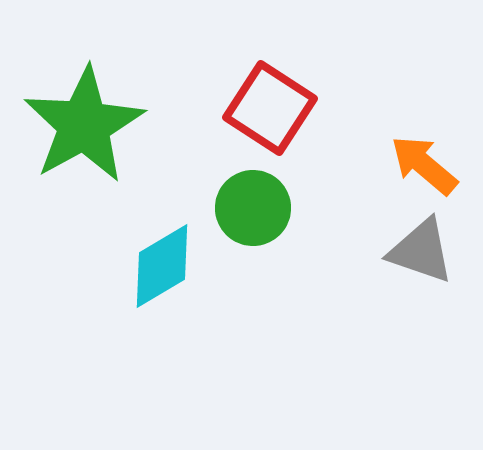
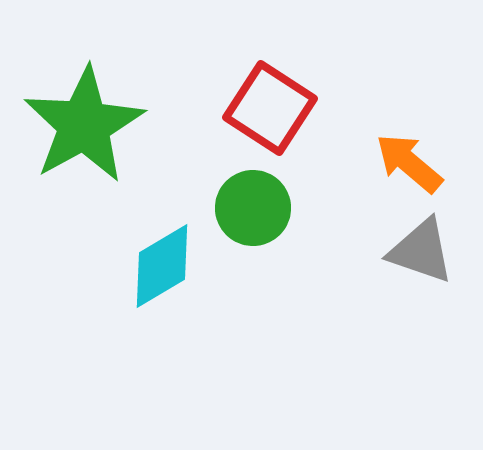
orange arrow: moved 15 px left, 2 px up
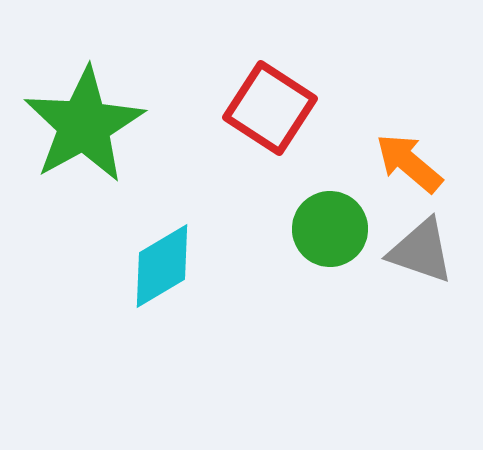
green circle: moved 77 px right, 21 px down
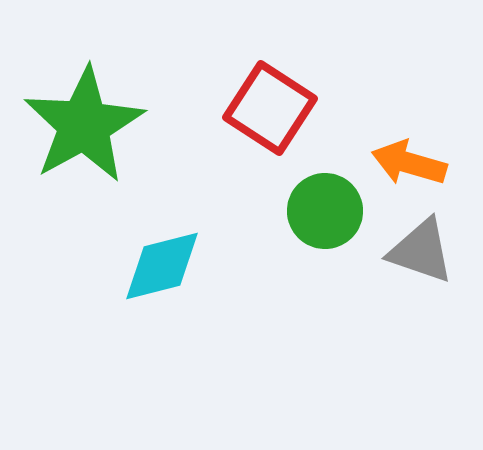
orange arrow: rotated 24 degrees counterclockwise
green circle: moved 5 px left, 18 px up
cyan diamond: rotated 16 degrees clockwise
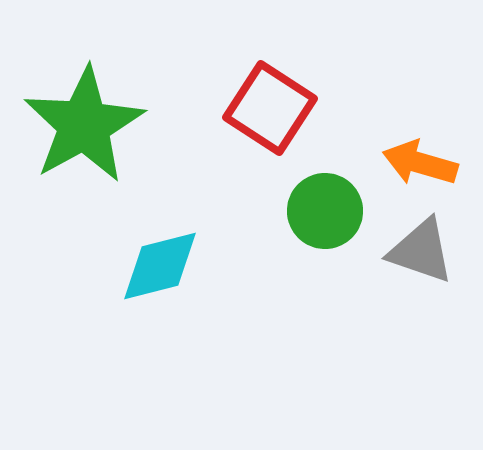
orange arrow: moved 11 px right
cyan diamond: moved 2 px left
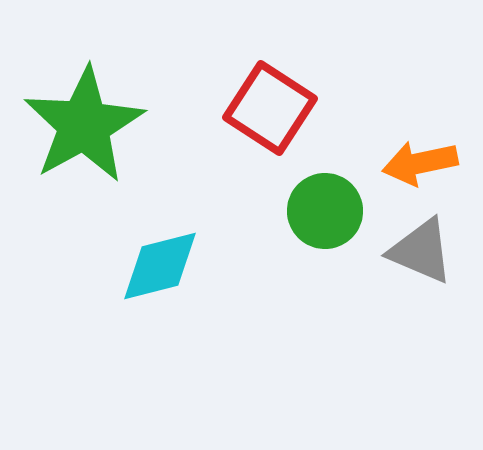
orange arrow: rotated 28 degrees counterclockwise
gray triangle: rotated 4 degrees clockwise
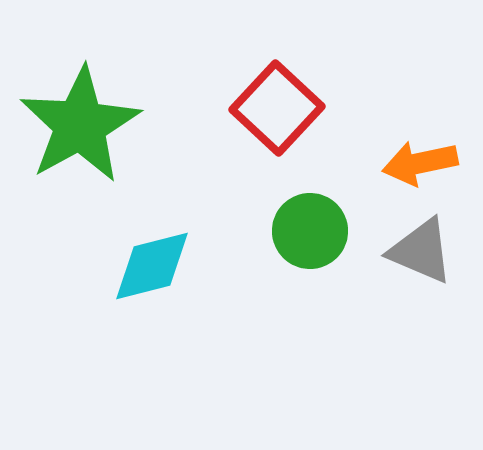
red square: moved 7 px right; rotated 10 degrees clockwise
green star: moved 4 px left
green circle: moved 15 px left, 20 px down
cyan diamond: moved 8 px left
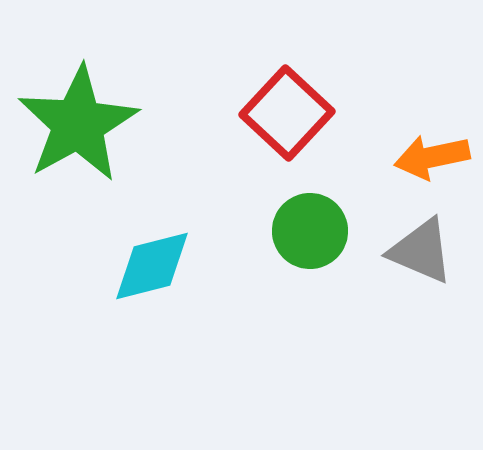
red square: moved 10 px right, 5 px down
green star: moved 2 px left, 1 px up
orange arrow: moved 12 px right, 6 px up
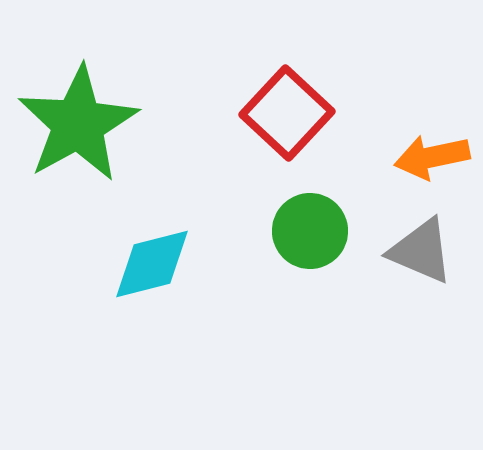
cyan diamond: moved 2 px up
